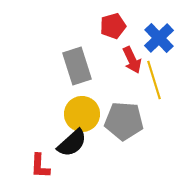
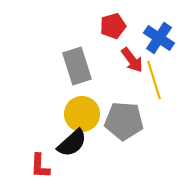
blue cross: rotated 12 degrees counterclockwise
red arrow: rotated 12 degrees counterclockwise
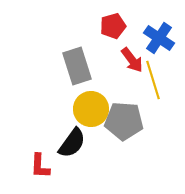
yellow line: moved 1 px left
yellow circle: moved 9 px right, 5 px up
black semicircle: rotated 12 degrees counterclockwise
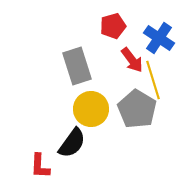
gray pentagon: moved 13 px right, 12 px up; rotated 27 degrees clockwise
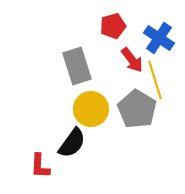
yellow line: moved 2 px right
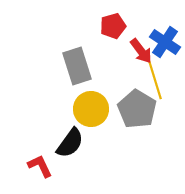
blue cross: moved 6 px right, 4 px down
red arrow: moved 9 px right, 9 px up
black semicircle: moved 2 px left
red L-shape: rotated 152 degrees clockwise
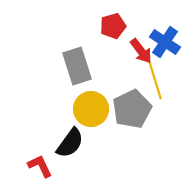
gray pentagon: moved 5 px left; rotated 15 degrees clockwise
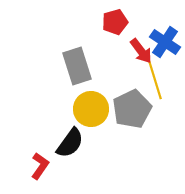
red pentagon: moved 2 px right, 4 px up
red L-shape: rotated 60 degrees clockwise
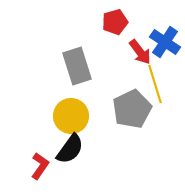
red arrow: moved 1 px left, 1 px down
yellow line: moved 4 px down
yellow circle: moved 20 px left, 7 px down
black semicircle: moved 6 px down
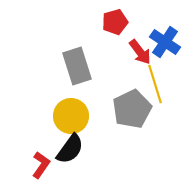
red L-shape: moved 1 px right, 1 px up
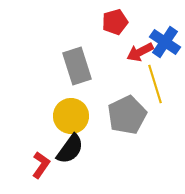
red arrow: rotated 100 degrees clockwise
gray pentagon: moved 5 px left, 6 px down
